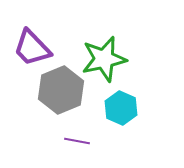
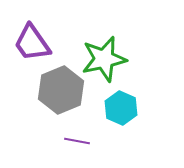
purple trapezoid: moved 5 px up; rotated 9 degrees clockwise
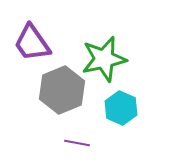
gray hexagon: moved 1 px right
purple line: moved 2 px down
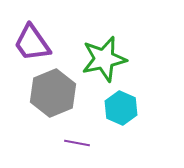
gray hexagon: moved 9 px left, 3 px down
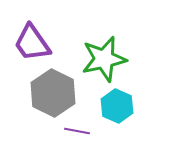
gray hexagon: rotated 12 degrees counterclockwise
cyan hexagon: moved 4 px left, 2 px up
purple line: moved 12 px up
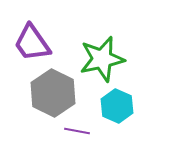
green star: moved 2 px left
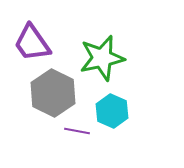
green star: moved 1 px up
cyan hexagon: moved 5 px left, 5 px down
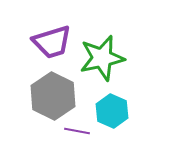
purple trapezoid: moved 20 px right, 1 px up; rotated 72 degrees counterclockwise
gray hexagon: moved 3 px down
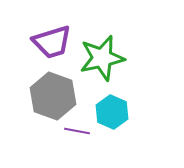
gray hexagon: rotated 6 degrees counterclockwise
cyan hexagon: moved 1 px down
